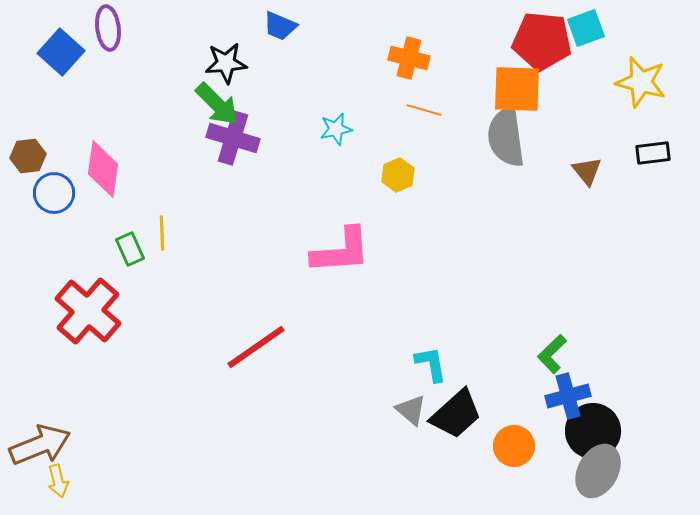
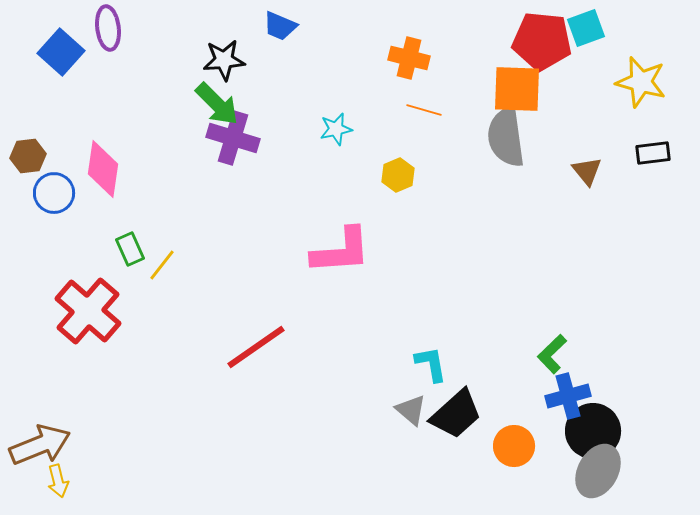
black star: moved 2 px left, 3 px up
yellow line: moved 32 px down; rotated 40 degrees clockwise
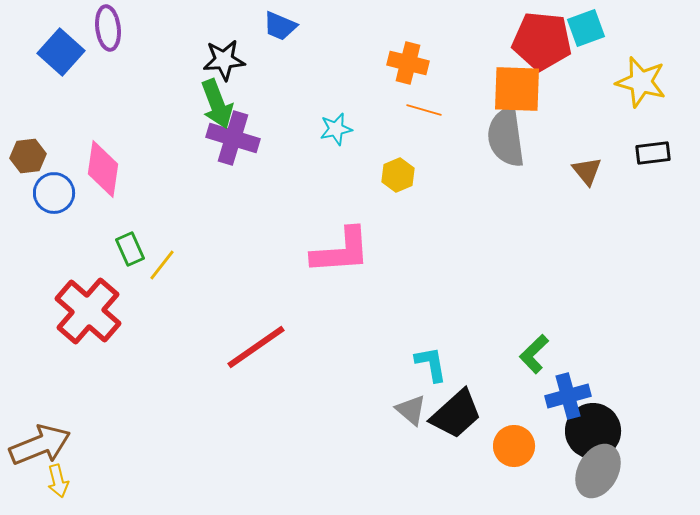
orange cross: moved 1 px left, 5 px down
green arrow: rotated 24 degrees clockwise
green L-shape: moved 18 px left
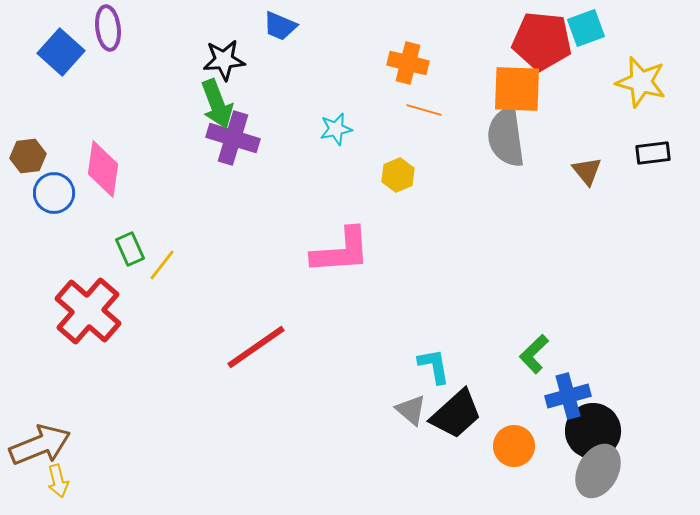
cyan L-shape: moved 3 px right, 2 px down
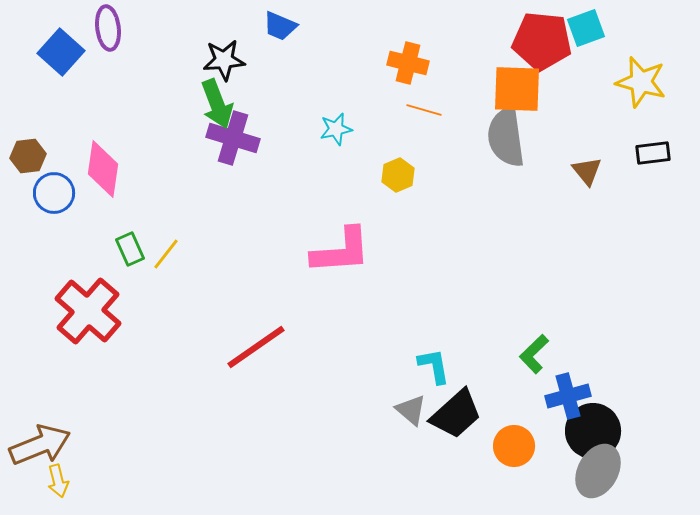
yellow line: moved 4 px right, 11 px up
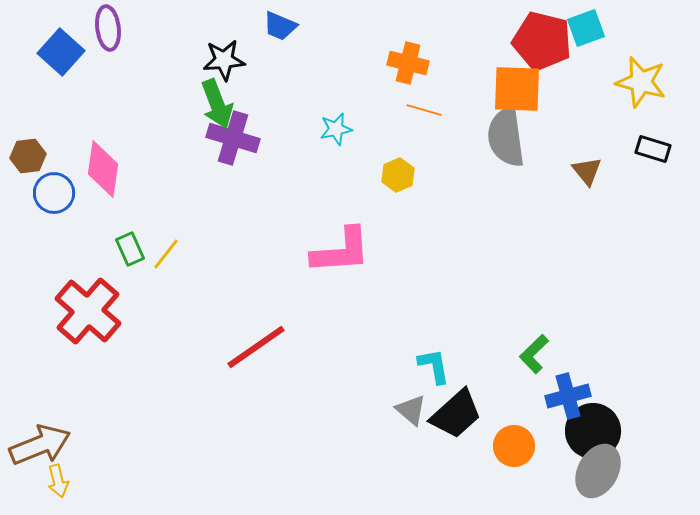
red pentagon: rotated 8 degrees clockwise
black rectangle: moved 4 px up; rotated 24 degrees clockwise
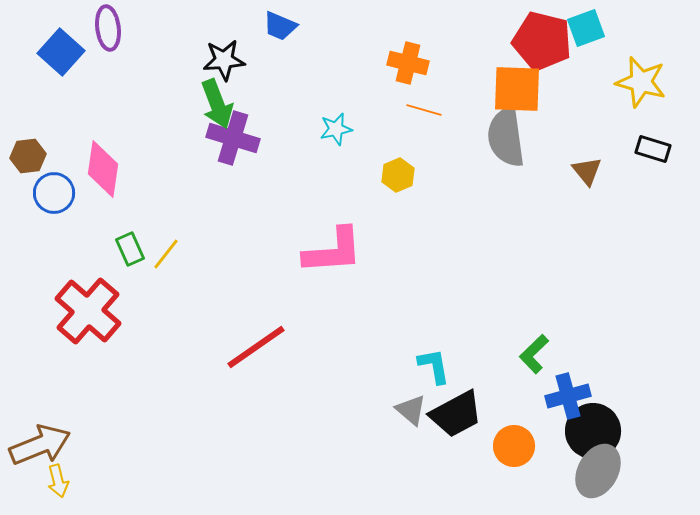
pink L-shape: moved 8 px left
black trapezoid: rotated 14 degrees clockwise
